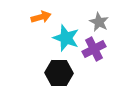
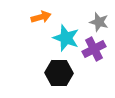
gray star: rotated 12 degrees counterclockwise
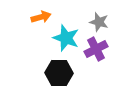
purple cross: moved 2 px right
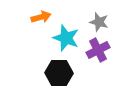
purple cross: moved 2 px right, 1 px down
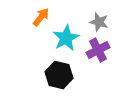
orange arrow: rotated 36 degrees counterclockwise
cyan star: rotated 24 degrees clockwise
black hexagon: moved 2 px down; rotated 12 degrees clockwise
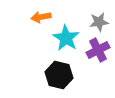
orange arrow: rotated 138 degrees counterclockwise
gray star: rotated 24 degrees counterclockwise
cyan star: rotated 12 degrees counterclockwise
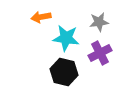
cyan star: rotated 24 degrees counterclockwise
purple cross: moved 2 px right, 3 px down
black hexagon: moved 5 px right, 3 px up
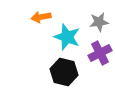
cyan star: moved 1 px right, 1 px up; rotated 12 degrees clockwise
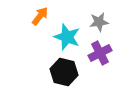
orange arrow: moved 1 px left, 1 px up; rotated 138 degrees clockwise
